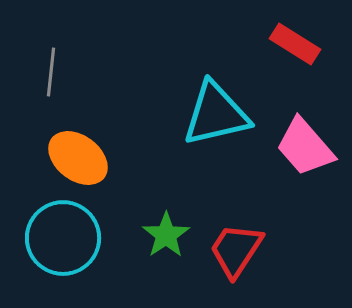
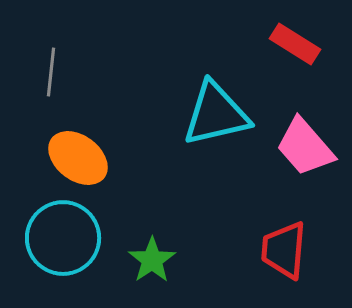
green star: moved 14 px left, 25 px down
red trapezoid: moved 48 px right; rotated 28 degrees counterclockwise
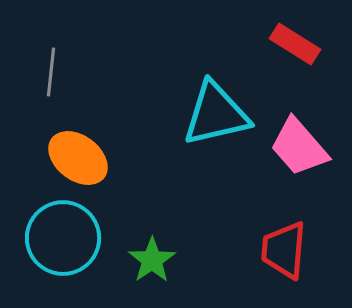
pink trapezoid: moved 6 px left
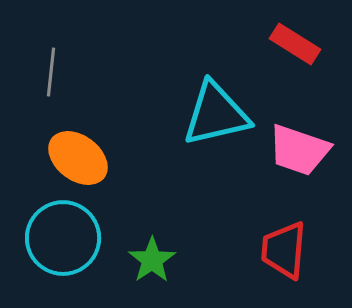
pink trapezoid: moved 3 px down; rotated 30 degrees counterclockwise
